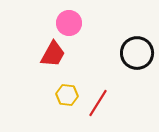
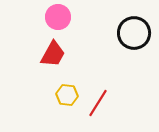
pink circle: moved 11 px left, 6 px up
black circle: moved 3 px left, 20 px up
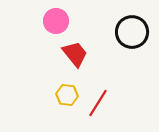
pink circle: moved 2 px left, 4 px down
black circle: moved 2 px left, 1 px up
red trapezoid: moved 22 px right; rotated 68 degrees counterclockwise
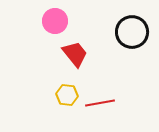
pink circle: moved 1 px left
red line: moved 2 px right; rotated 48 degrees clockwise
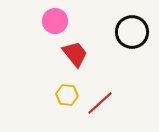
red line: rotated 32 degrees counterclockwise
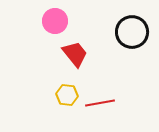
red line: rotated 32 degrees clockwise
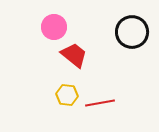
pink circle: moved 1 px left, 6 px down
red trapezoid: moved 1 px left, 1 px down; rotated 12 degrees counterclockwise
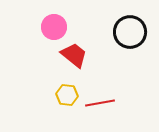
black circle: moved 2 px left
